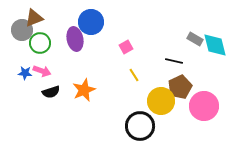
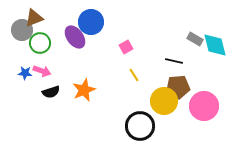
purple ellipse: moved 2 px up; rotated 25 degrees counterclockwise
brown pentagon: moved 2 px left; rotated 20 degrees clockwise
yellow circle: moved 3 px right
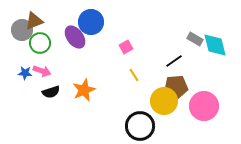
brown triangle: moved 3 px down
black line: rotated 48 degrees counterclockwise
brown pentagon: moved 2 px left
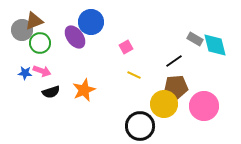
yellow line: rotated 32 degrees counterclockwise
yellow circle: moved 3 px down
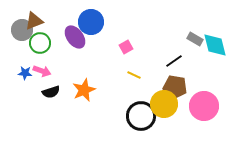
brown pentagon: moved 1 px left; rotated 15 degrees clockwise
black circle: moved 1 px right, 10 px up
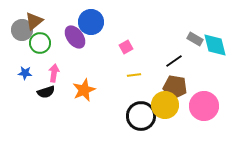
brown triangle: rotated 18 degrees counterclockwise
pink arrow: moved 12 px right, 2 px down; rotated 102 degrees counterclockwise
yellow line: rotated 32 degrees counterclockwise
black semicircle: moved 5 px left
yellow circle: moved 1 px right, 1 px down
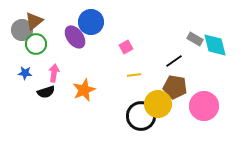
green circle: moved 4 px left, 1 px down
yellow circle: moved 7 px left, 1 px up
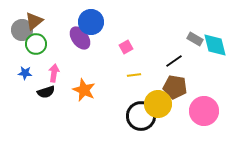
purple ellipse: moved 5 px right, 1 px down
orange star: rotated 25 degrees counterclockwise
pink circle: moved 5 px down
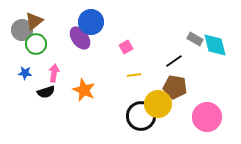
pink circle: moved 3 px right, 6 px down
